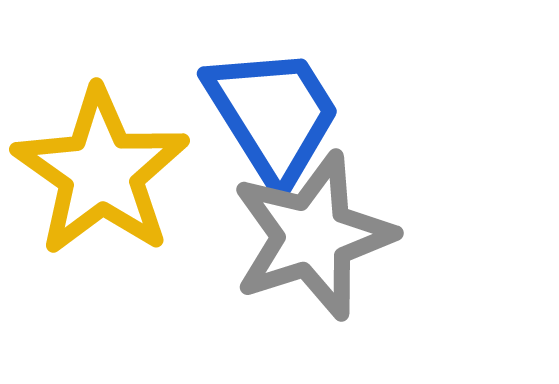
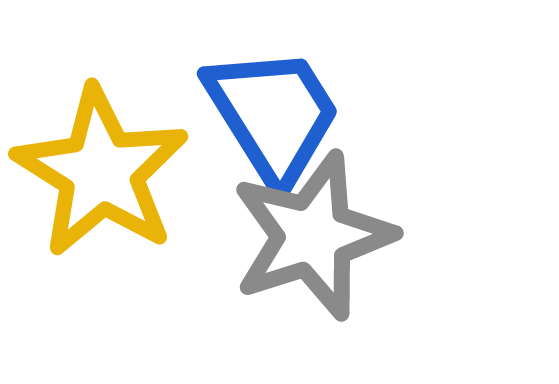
yellow star: rotated 3 degrees counterclockwise
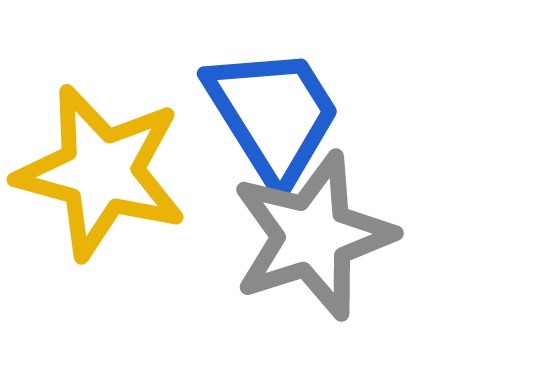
yellow star: rotated 17 degrees counterclockwise
